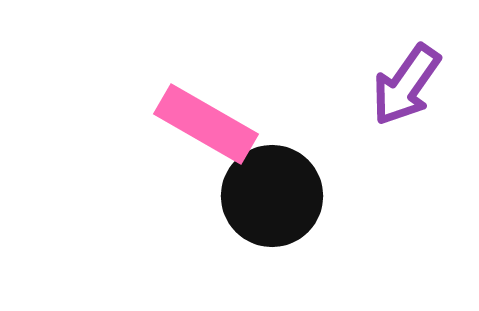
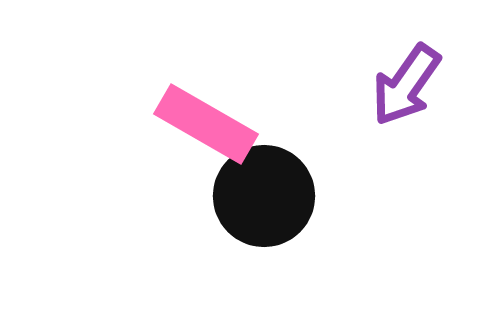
black circle: moved 8 px left
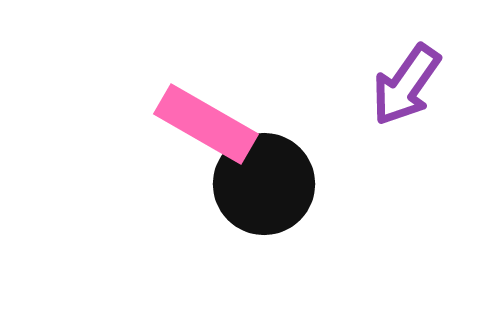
black circle: moved 12 px up
